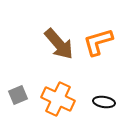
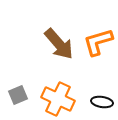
black ellipse: moved 2 px left
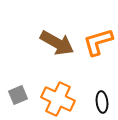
brown arrow: moved 2 px left, 1 px up; rotated 20 degrees counterclockwise
black ellipse: rotated 75 degrees clockwise
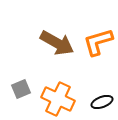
gray square: moved 3 px right, 6 px up
black ellipse: rotated 75 degrees clockwise
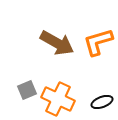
gray square: moved 6 px right, 1 px down
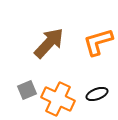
brown arrow: moved 8 px left; rotated 76 degrees counterclockwise
black ellipse: moved 5 px left, 8 px up
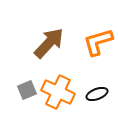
orange cross: moved 7 px up
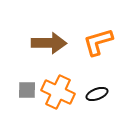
brown arrow: rotated 48 degrees clockwise
gray square: rotated 24 degrees clockwise
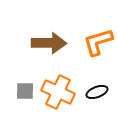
gray square: moved 2 px left, 1 px down
black ellipse: moved 2 px up
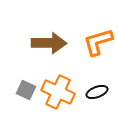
gray square: moved 1 px right, 1 px up; rotated 24 degrees clockwise
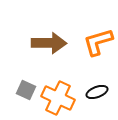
orange cross: moved 6 px down
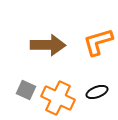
brown arrow: moved 1 px left, 2 px down
